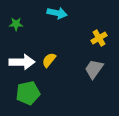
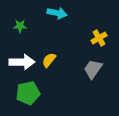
green star: moved 4 px right, 2 px down
gray trapezoid: moved 1 px left
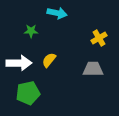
green star: moved 11 px right, 5 px down
white arrow: moved 3 px left, 1 px down
gray trapezoid: rotated 55 degrees clockwise
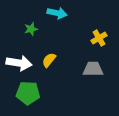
green star: moved 2 px up; rotated 16 degrees counterclockwise
white arrow: rotated 10 degrees clockwise
green pentagon: rotated 15 degrees clockwise
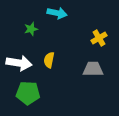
yellow semicircle: rotated 28 degrees counterclockwise
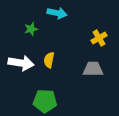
white arrow: moved 2 px right
green pentagon: moved 17 px right, 8 px down
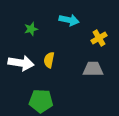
cyan arrow: moved 12 px right, 7 px down
green pentagon: moved 4 px left
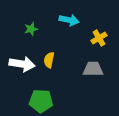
white arrow: moved 1 px right, 1 px down
